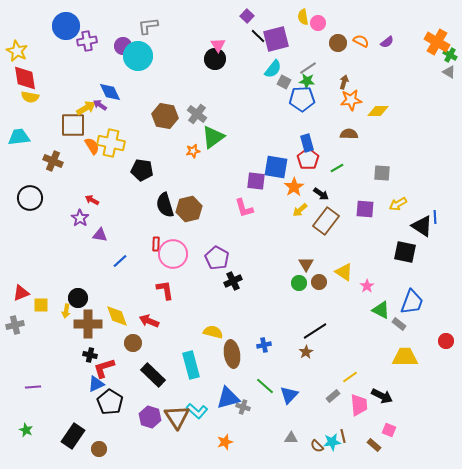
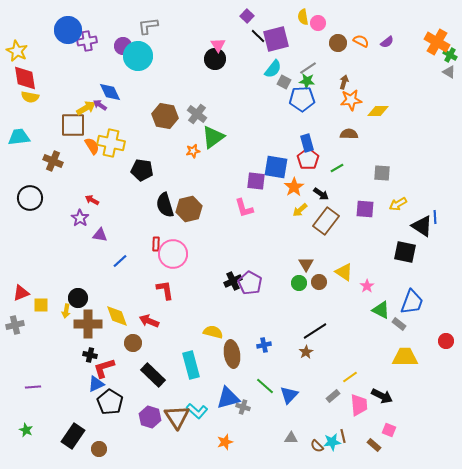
blue circle at (66, 26): moved 2 px right, 4 px down
purple pentagon at (217, 258): moved 33 px right, 25 px down
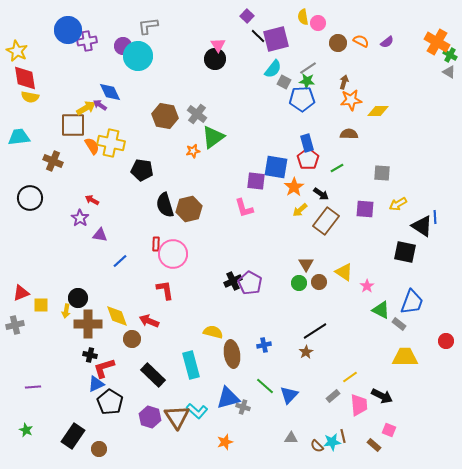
brown circle at (133, 343): moved 1 px left, 4 px up
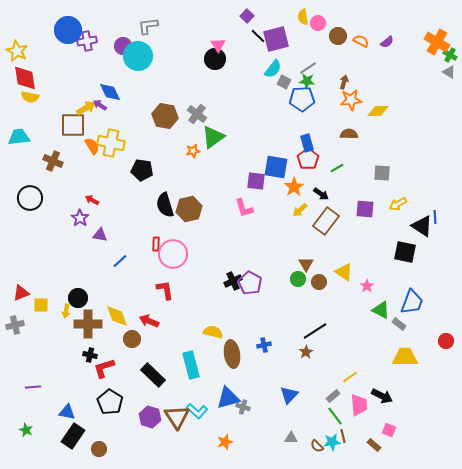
brown circle at (338, 43): moved 7 px up
green circle at (299, 283): moved 1 px left, 4 px up
blue triangle at (96, 384): moved 29 px left, 28 px down; rotated 36 degrees clockwise
green line at (265, 386): moved 70 px right, 30 px down; rotated 12 degrees clockwise
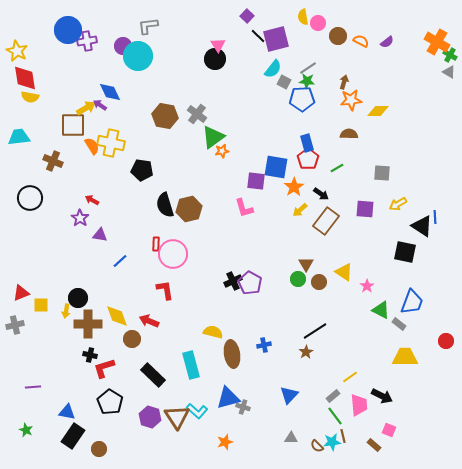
orange star at (193, 151): moved 29 px right
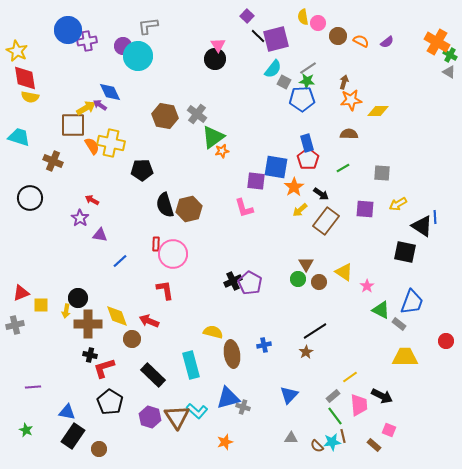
cyan trapezoid at (19, 137): rotated 25 degrees clockwise
green line at (337, 168): moved 6 px right
black pentagon at (142, 170): rotated 10 degrees counterclockwise
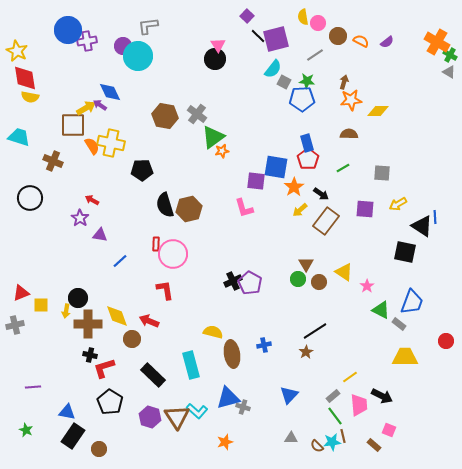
gray line at (308, 68): moved 7 px right, 13 px up
